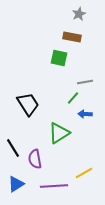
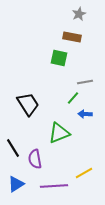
green triangle: rotated 10 degrees clockwise
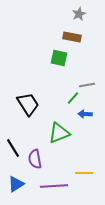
gray line: moved 2 px right, 3 px down
yellow line: rotated 30 degrees clockwise
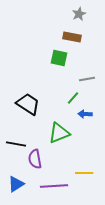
gray line: moved 6 px up
black trapezoid: rotated 25 degrees counterclockwise
black line: moved 3 px right, 4 px up; rotated 48 degrees counterclockwise
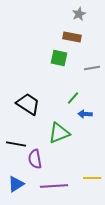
gray line: moved 5 px right, 11 px up
yellow line: moved 8 px right, 5 px down
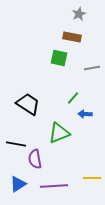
blue triangle: moved 2 px right
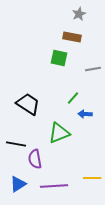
gray line: moved 1 px right, 1 px down
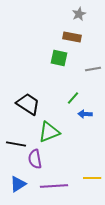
green triangle: moved 10 px left, 1 px up
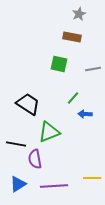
green square: moved 6 px down
